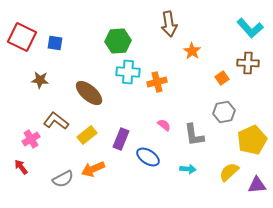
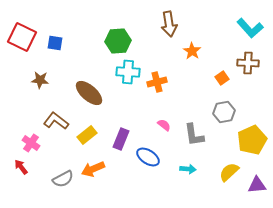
pink cross: moved 4 px down; rotated 24 degrees counterclockwise
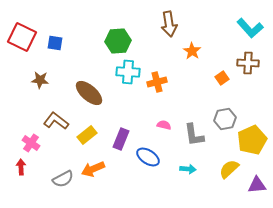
gray hexagon: moved 1 px right, 7 px down
pink semicircle: rotated 24 degrees counterclockwise
red arrow: rotated 35 degrees clockwise
yellow semicircle: moved 3 px up
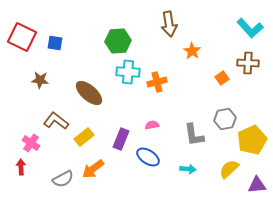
pink semicircle: moved 12 px left; rotated 24 degrees counterclockwise
yellow rectangle: moved 3 px left, 2 px down
orange arrow: rotated 15 degrees counterclockwise
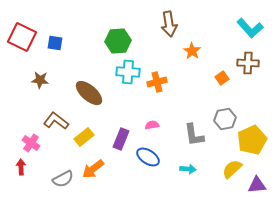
yellow semicircle: moved 3 px right
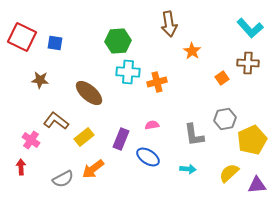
pink cross: moved 3 px up
yellow semicircle: moved 3 px left, 4 px down
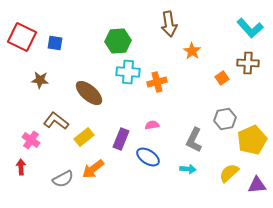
gray L-shape: moved 5 px down; rotated 35 degrees clockwise
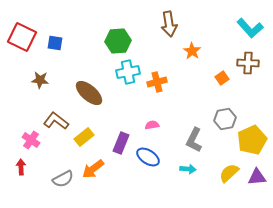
cyan cross: rotated 15 degrees counterclockwise
purple rectangle: moved 4 px down
purple triangle: moved 8 px up
